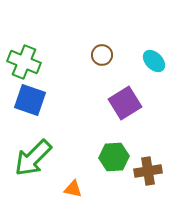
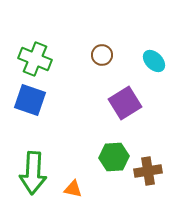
green cross: moved 11 px right, 3 px up
green arrow: moved 15 px down; rotated 42 degrees counterclockwise
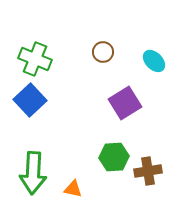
brown circle: moved 1 px right, 3 px up
blue square: rotated 28 degrees clockwise
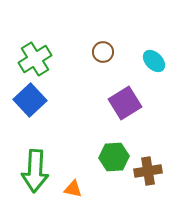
green cross: rotated 36 degrees clockwise
green arrow: moved 2 px right, 2 px up
